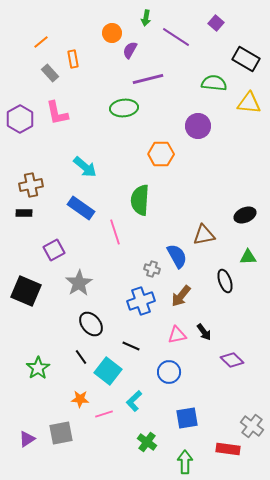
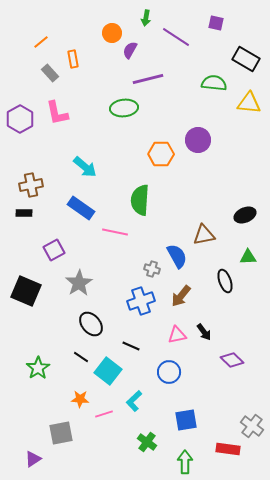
purple square at (216, 23): rotated 28 degrees counterclockwise
purple circle at (198, 126): moved 14 px down
pink line at (115, 232): rotated 60 degrees counterclockwise
black line at (81, 357): rotated 21 degrees counterclockwise
blue square at (187, 418): moved 1 px left, 2 px down
purple triangle at (27, 439): moved 6 px right, 20 px down
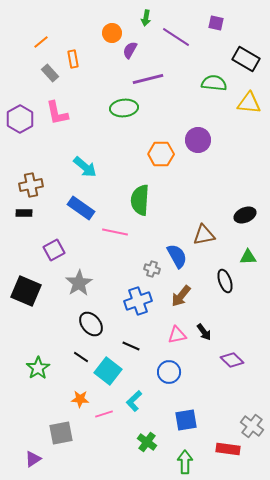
blue cross at (141, 301): moved 3 px left
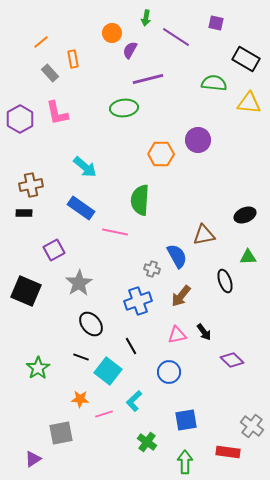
black line at (131, 346): rotated 36 degrees clockwise
black line at (81, 357): rotated 14 degrees counterclockwise
red rectangle at (228, 449): moved 3 px down
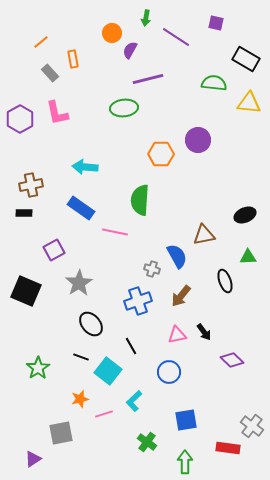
cyan arrow at (85, 167): rotated 145 degrees clockwise
orange star at (80, 399): rotated 18 degrees counterclockwise
red rectangle at (228, 452): moved 4 px up
